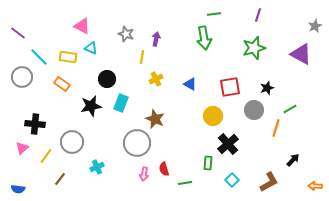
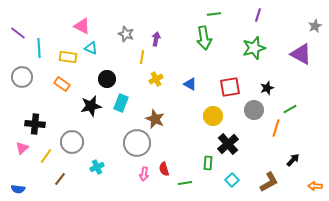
cyan line at (39, 57): moved 9 px up; rotated 42 degrees clockwise
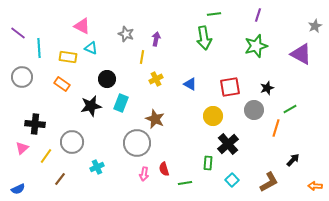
green star at (254, 48): moved 2 px right, 2 px up
blue semicircle at (18, 189): rotated 32 degrees counterclockwise
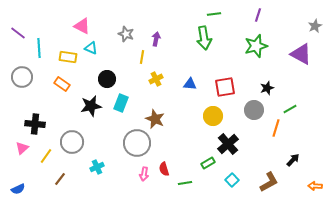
blue triangle at (190, 84): rotated 24 degrees counterclockwise
red square at (230, 87): moved 5 px left
green rectangle at (208, 163): rotated 56 degrees clockwise
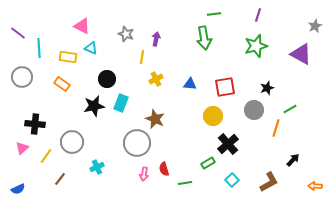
black star at (91, 106): moved 3 px right
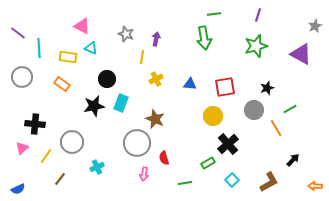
orange line at (276, 128): rotated 48 degrees counterclockwise
red semicircle at (164, 169): moved 11 px up
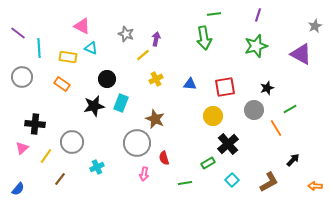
yellow line at (142, 57): moved 1 px right, 2 px up; rotated 40 degrees clockwise
blue semicircle at (18, 189): rotated 24 degrees counterclockwise
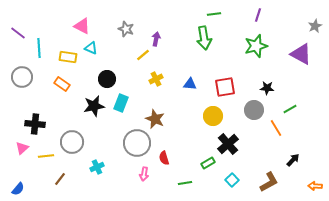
gray star at (126, 34): moved 5 px up
black star at (267, 88): rotated 24 degrees clockwise
yellow line at (46, 156): rotated 49 degrees clockwise
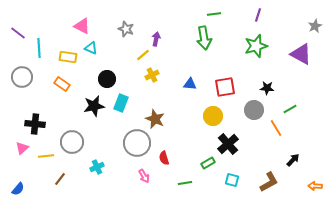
yellow cross at (156, 79): moved 4 px left, 4 px up
pink arrow at (144, 174): moved 2 px down; rotated 40 degrees counterclockwise
cyan square at (232, 180): rotated 32 degrees counterclockwise
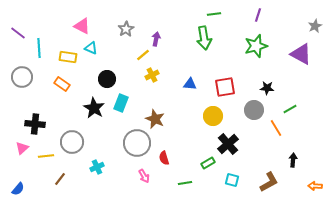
gray star at (126, 29): rotated 21 degrees clockwise
black star at (94, 106): moved 2 px down; rotated 30 degrees counterclockwise
black arrow at (293, 160): rotated 40 degrees counterclockwise
